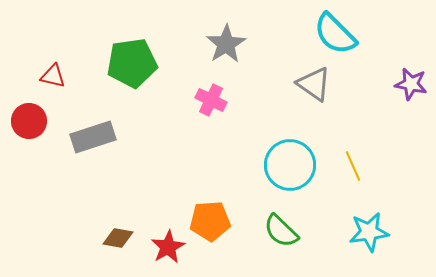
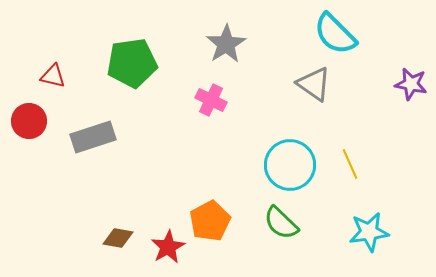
yellow line: moved 3 px left, 2 px up
orange pentagon: rotated 24 degrees counterclockwise
green semicircle: moved 8 px up
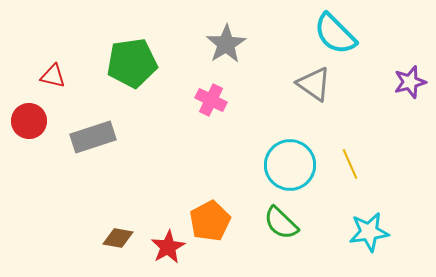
purple star: moved 1 px left, 2 px up; rotated 28 degrees counterclockwise
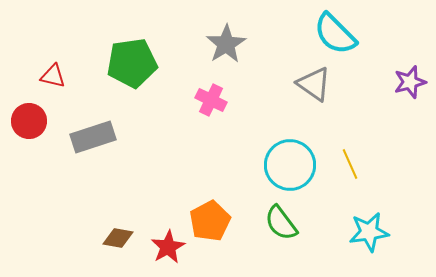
green semicircle: rotated 9 degrees clockwise
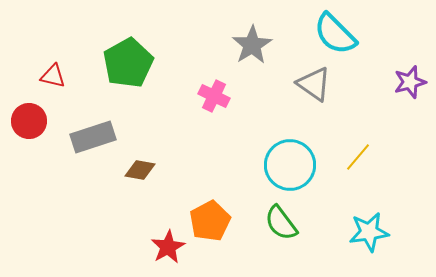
gray star: moved 26 px right, 1 px down
green pentagon: moved 4 px left; rotated 21 degrees counterclockwise
pink cross: moved 3 px right, 4 px up
yellow line: moved 8 px right, 7 px up; rotated 64 degrees clockwise
brown diamond: moved 22 px right, 68 px up
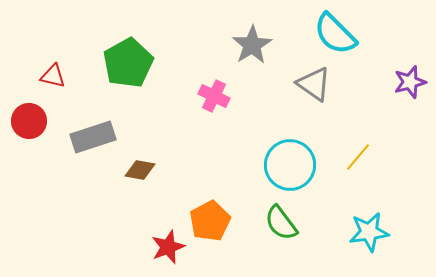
red star: rotated 8 degrees clockwise
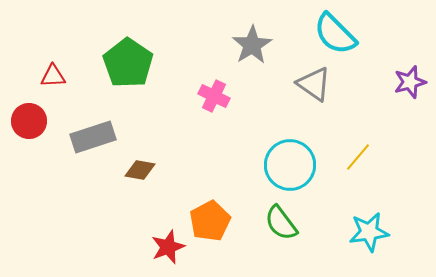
green pentagon: rotated 9 degrees counterclockwise
red triangle: rotated 16 degrees counterclockwise
